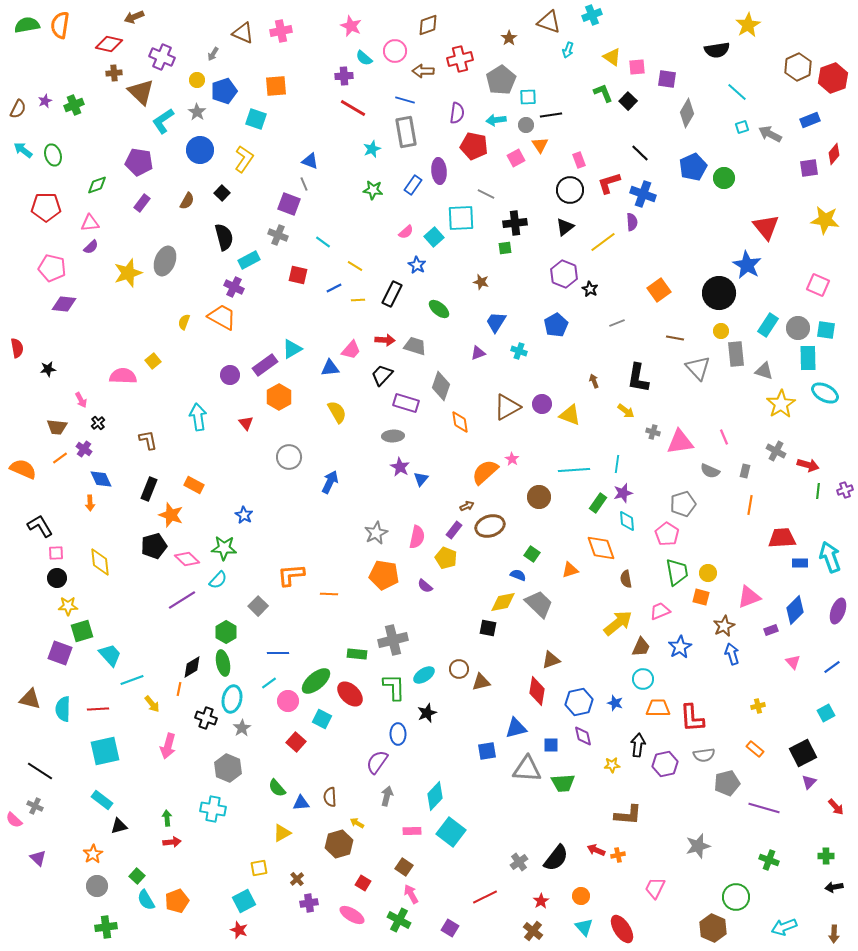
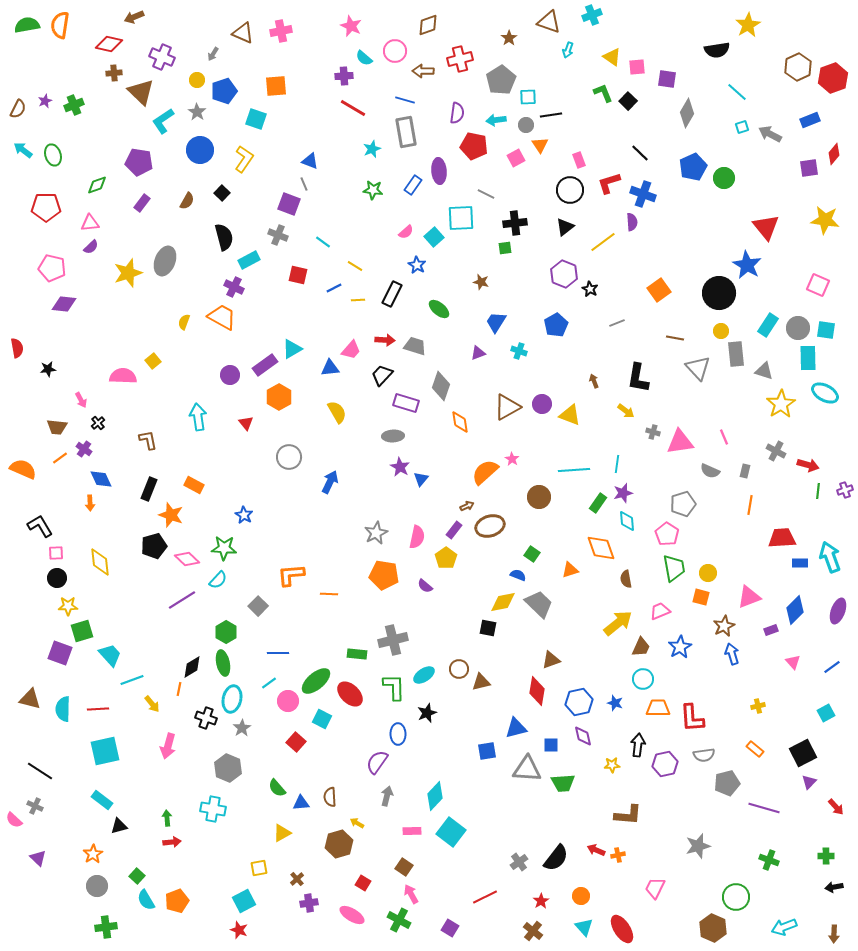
yellow pentagon at (446, 558): rotated 15 degrees clockwise
green trapezoid at (677, 572): moved 3 px left, 4 px up
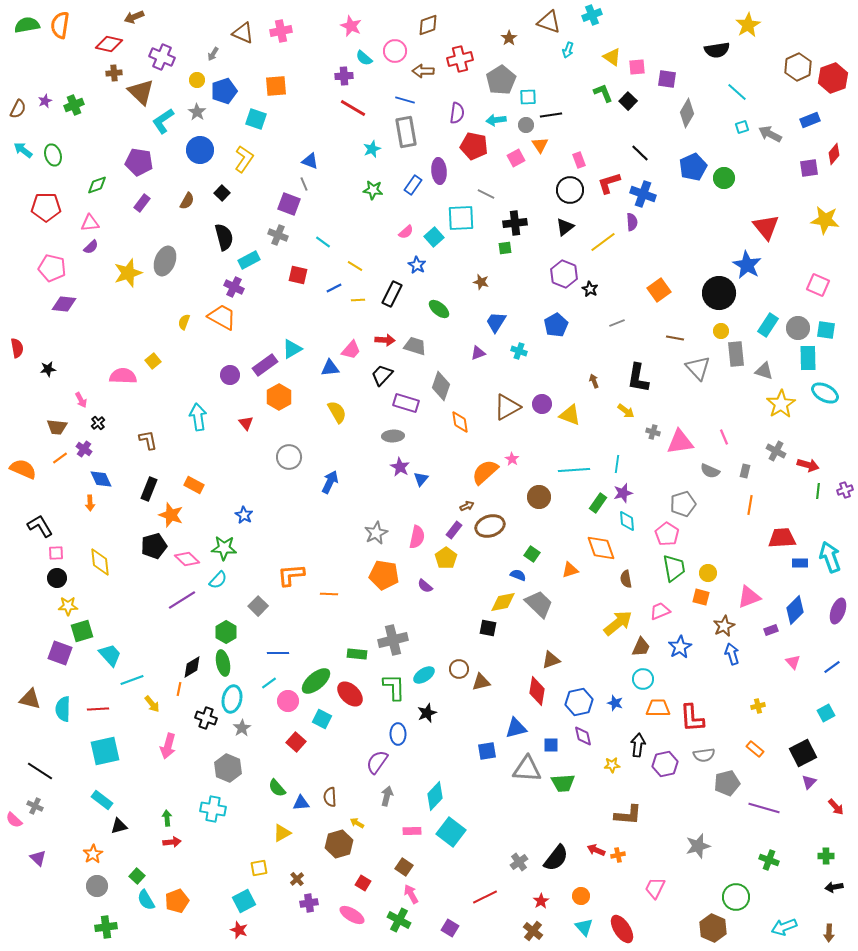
brown arrow at (834, 934): moved 5 px left, 1 px up
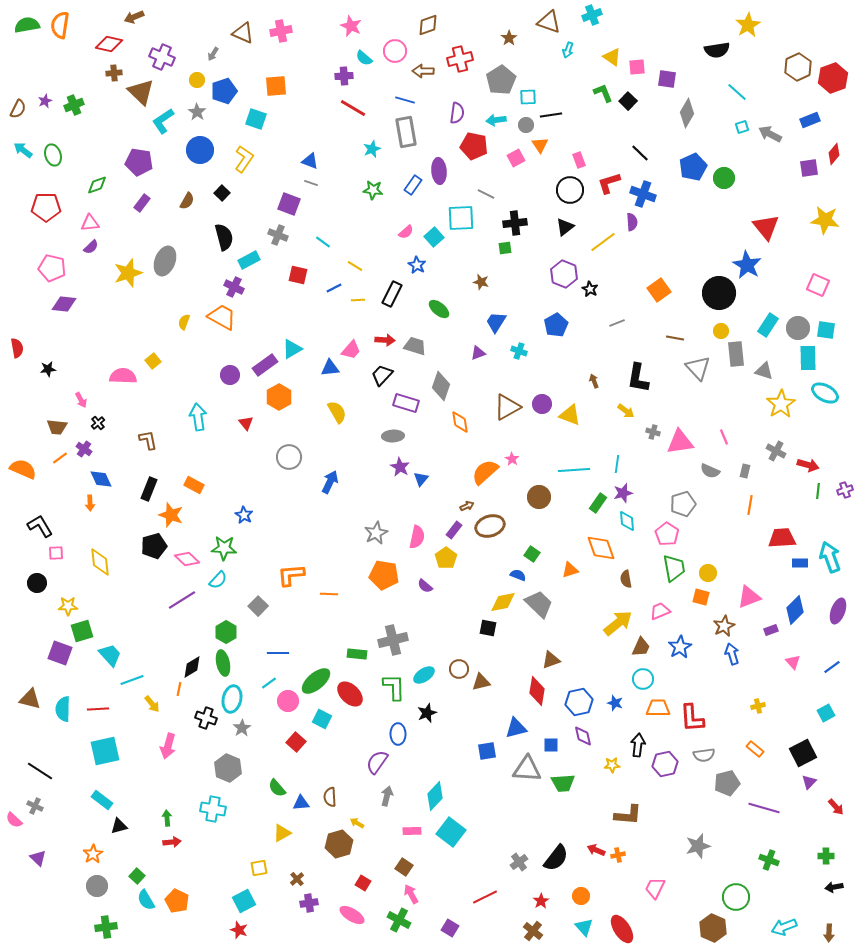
gray line at (304, 184): moved 7 px right, 1 px up; rotated 48 degrees counterclockwise
black circle at (57, 578): moved 20 px left, 5 px down
orange pentagon at (177, 901): rotated 25 degrees counterclockwise
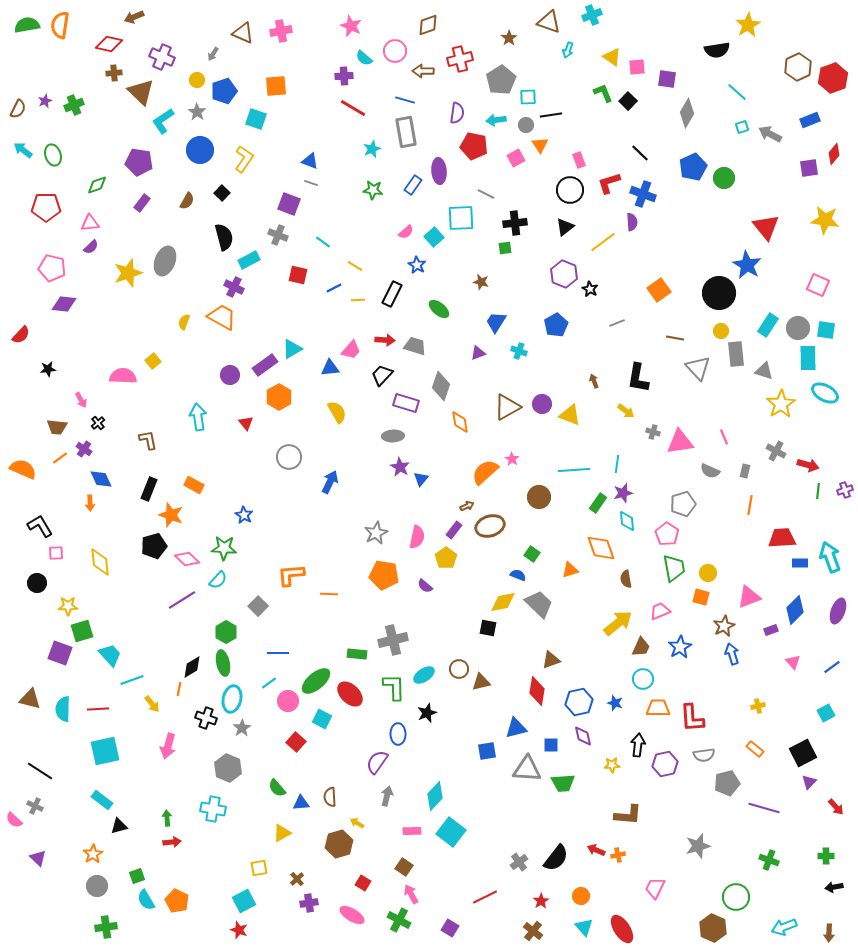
red semicircle at (17, 348): moved 4 px right, 13 px up; rotated 54 degrees clockwise
green square at (137, 876): rotated 28 degrees clockwise
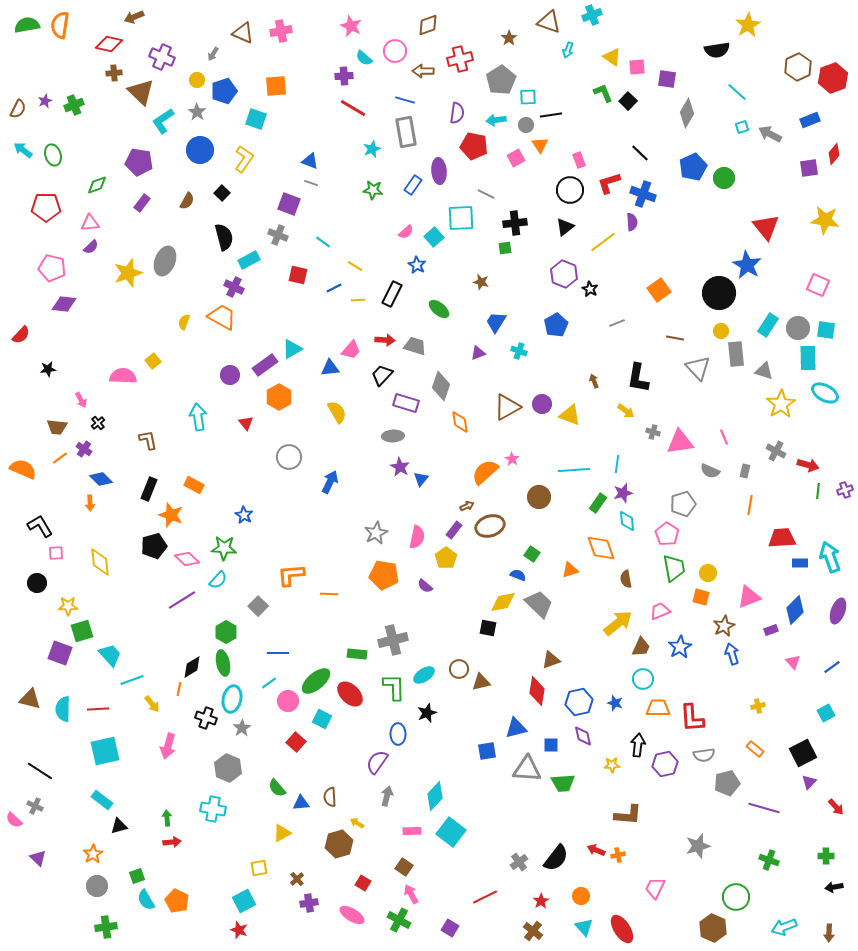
blue diamond at (101, 479): rotated 20 degrees counterclockwise
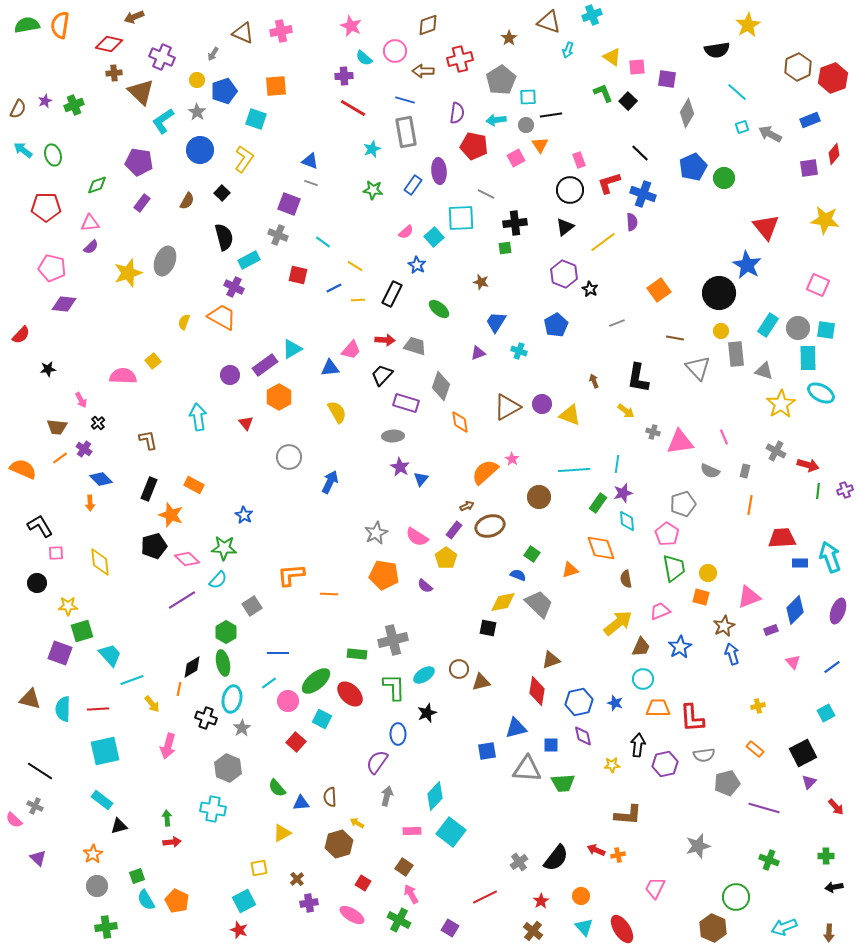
cyan ellipse at (825, 393): moved 4 px left
pink semicircle at (417, 537): rotated 110 degrees clockwise
gray square at (258, 606): moved 6 px left; rotated 12 degrees clockwise
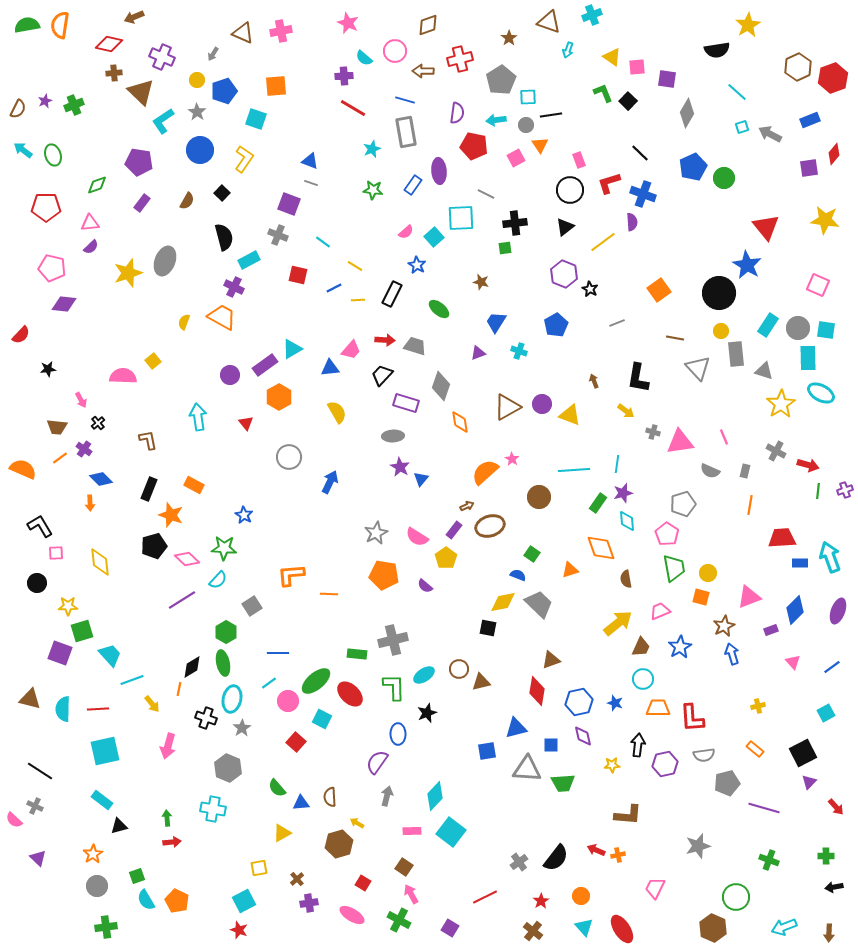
pink star at (351, 26): moved 3 px left, 3 px up
